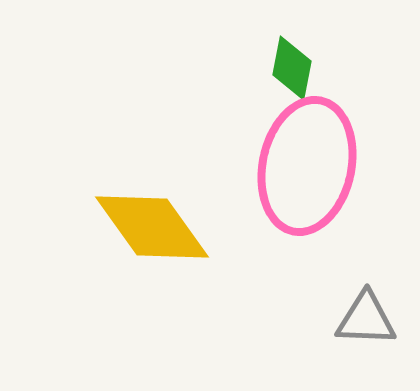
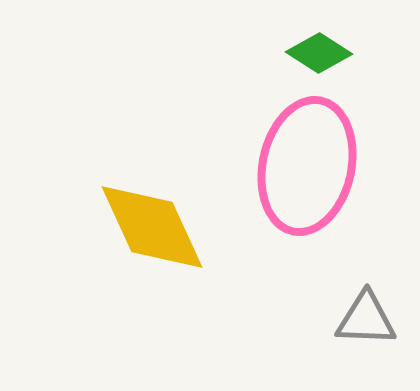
green diamond: moved 27 px right, 15 px up; rotated 68 degrees counterclockwise
yellow diamond: rotated 11 degrees clockwise
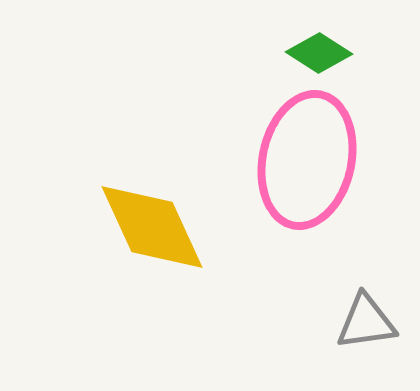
pink ellipse: moved 6 px up
gray triangle: moved 3 px down; rotated 10 degrees counterclockwise
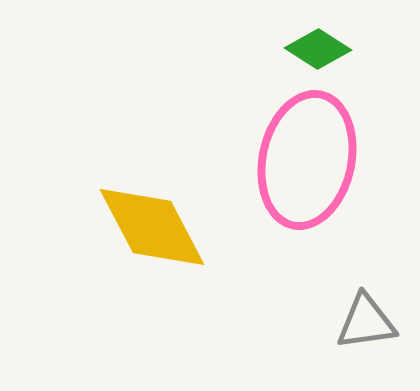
green diamond: moved 1 px left, 4 px up
yellow diamond: rotated 3 degrees counterclockwise
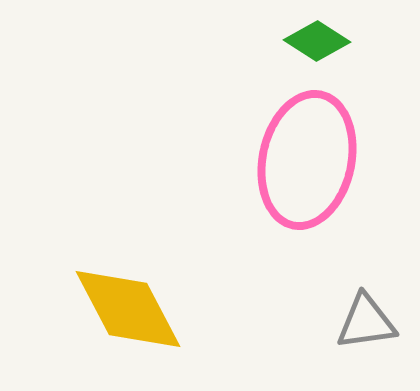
green diamond: moved 1 px left, 8 px up
yellow diamond: moved 24 px left, 82 px down
